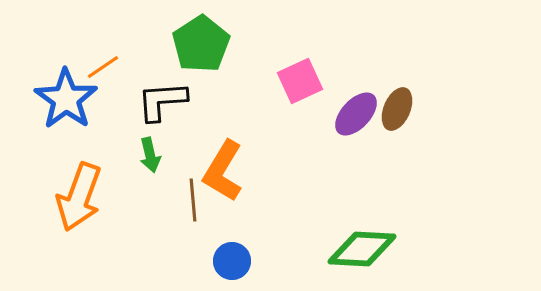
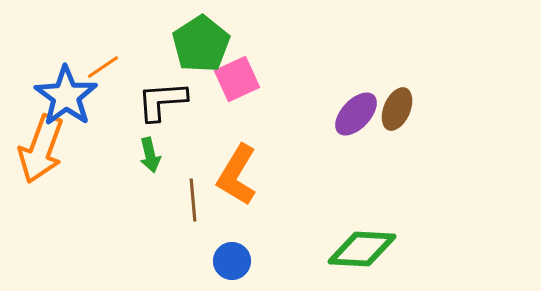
pink square: moved 63 px left, 2 px up
blue star: moved 3 px up
orange L-shape: moved 14 px right, 4 px down
orange arrow: moved 38 px left, 48 px up
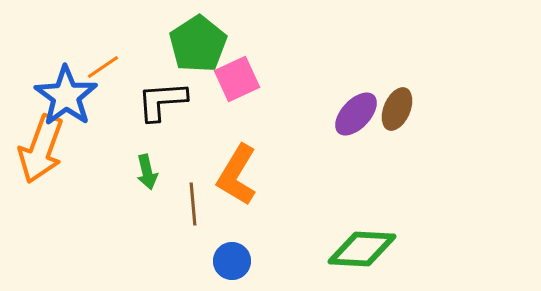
green pentagon: moved 3 px left
green arrow: moved 3 px left, 17 px down
brown line: moved 4 px down
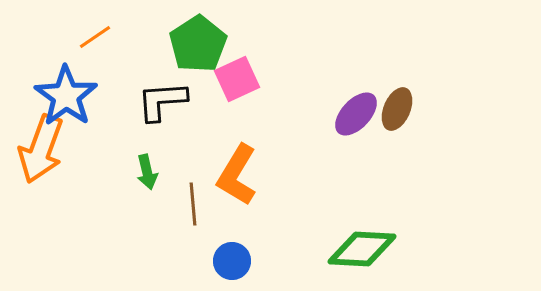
orange line: moved 8 px left, 30 px up
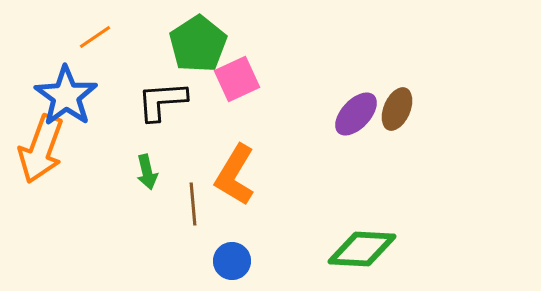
orange L-shape: moved 2 px left
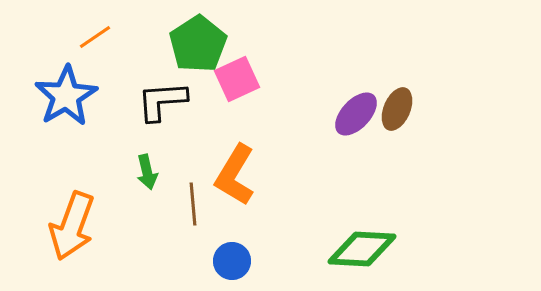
blue star: rotated 6 degrees clockwise
orange arrow: moved 31 px right, 77 px down
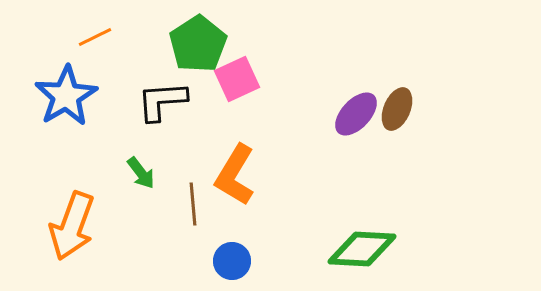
orange line: rotated 8 degrees clockwise
green arrow: moved 6 px left, 1 px down; rotated 24 degrees counterclockwise
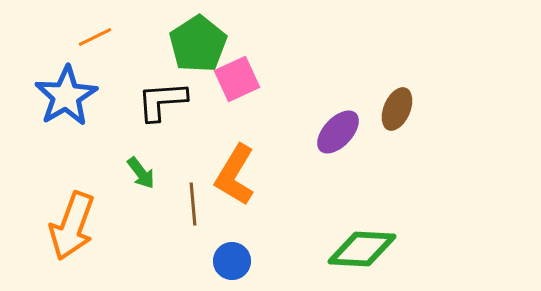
purple ellipse: moved 18 px left, 18 px down
